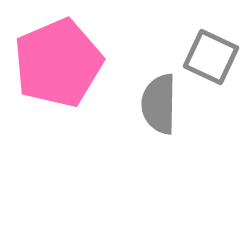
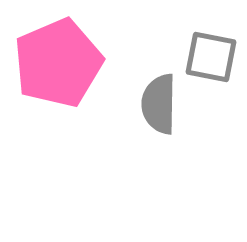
gray square: rotated 14 degrees counterclockwise
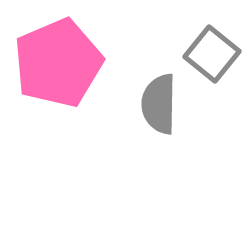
gray square: moved 1 px right, 3 px up; rotated 28 degrees clockwise
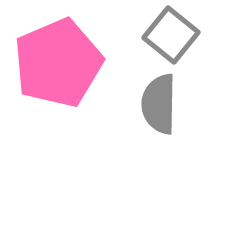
gray square: moved 41 px left, 19 px up
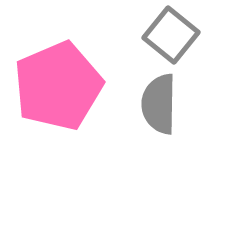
pink pentagon: moved 23 px down
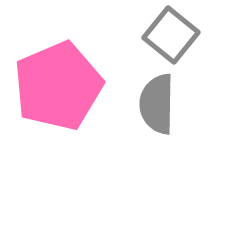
gray semicircle: moved 2 px left
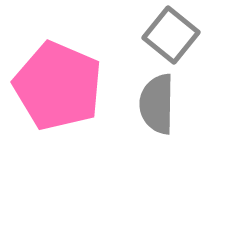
pink pentagon: rotated 26 degrees counterclockwise
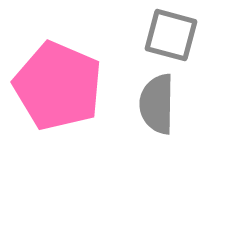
gray square: rotated 24 degrees counterclockwise
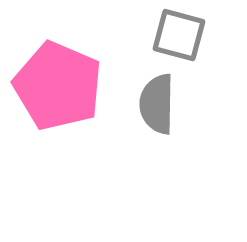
gray square: moved 8 px right
